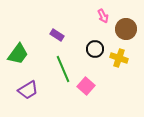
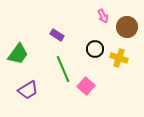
brown circle: moved 1 px right, 2 px up
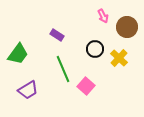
yellow cross: rotated 24 degrees clockwise
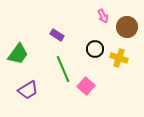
yellow cross: rotated 24 degrees counterclockwise
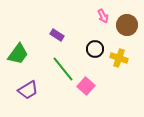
brown circle: moved 2 px up
green line: rotated 16 degrees counterclockwise
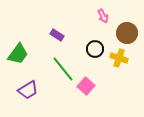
brown circle: moved 8 px down
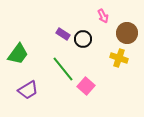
purple rectangle: moved 6 px right, 1 px up
black circle: moved 12 px left, 10 px up
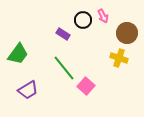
black circle: moved 19 px up
green line: moved 1 px right, 1 px up
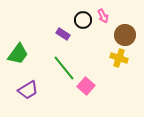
brown circle: moved 2 px left, 2 px down
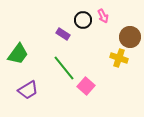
brown circle: moved 5 px right, 2 px down
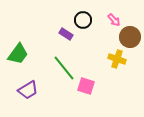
pink arrow: moved 11 px right, 4 px down; rotated 16 degrees counterclockwise
purple rectangle: moved 3 px right
yellow cross: moved 2 px left, 1 px down
pink square: rotated 24 degrees counterclockwise
